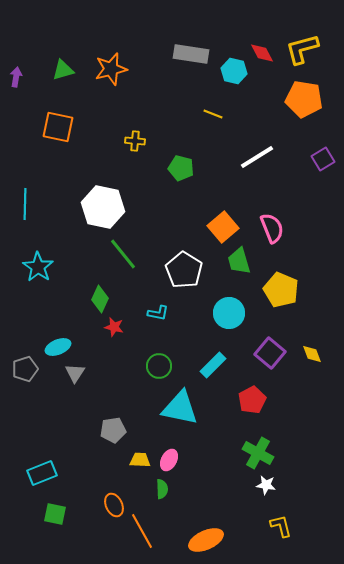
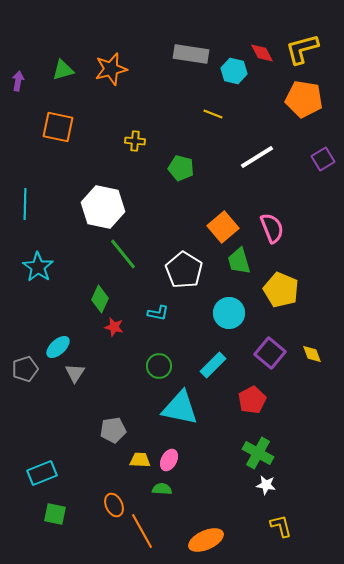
purple arrow at (16, 77): moved 2 px right, 4 px down
cyan ellipse at (58, 347): rotated 20 degrees counterclockwise
green semicircle at (162, 489): rotated 84 degrees counterclockwise
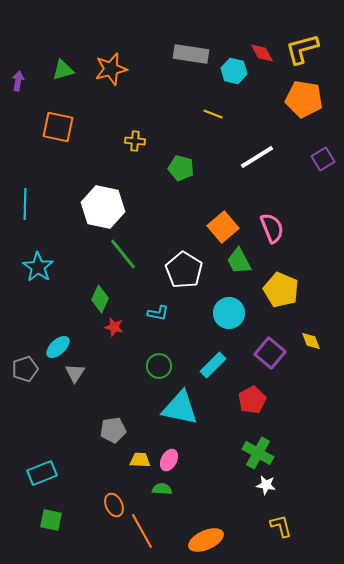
green trapezoid at (239, 261): rotated 12 degrees counterclockwise
yellow diamond at (312, 354): moved 1 px left, 13 px up
green square at (55, 514): moved 4 px left, 6 px down
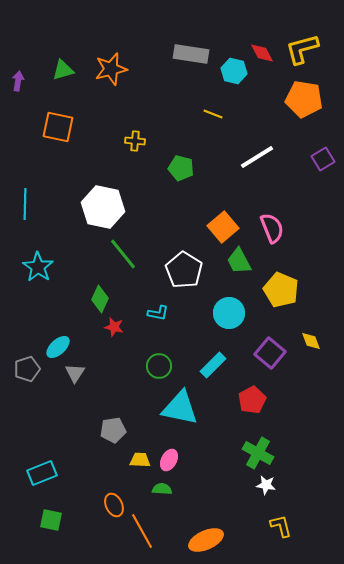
gray pentagon at (25, 369): moved 2 px right
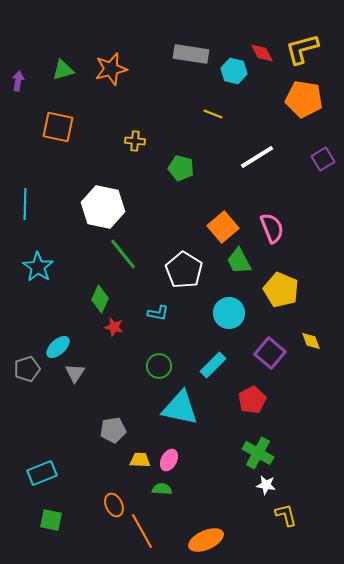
yellow L-shape at (281, 526): moved 5 px right, 11 px up
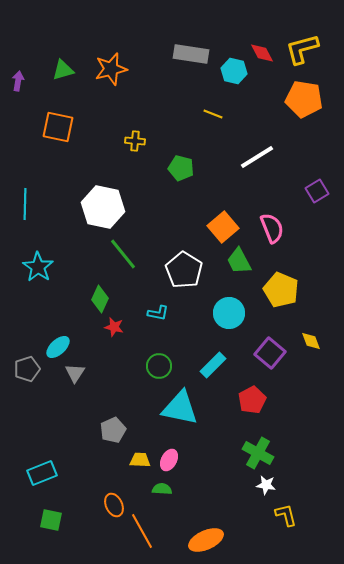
purple square at (323, 159): moved 6 px left, 32 px down
gray pentagon at (113, 430): rotated 15 degrees counterclockwise
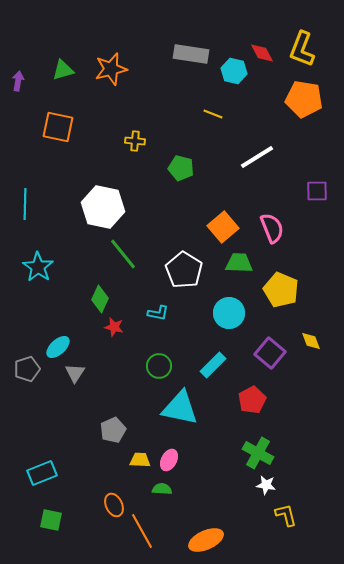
yellow L-shape at (302, 49): rotated 54 degrees counterclockwise
purple square at (317, 191): rotated 30 degrees clockwise
green trapezoid at (239, 261): moved 2 px down; rotated 120 degrees clockwise
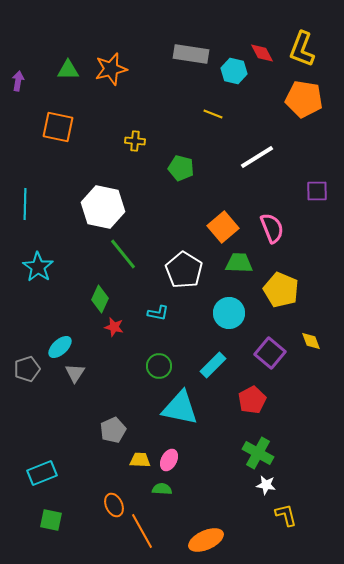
green triangle at (63, 70): moved 5 px right; rotated 15 degrees clockwise
cyan ellipse at (58, 347): moved 2 px right
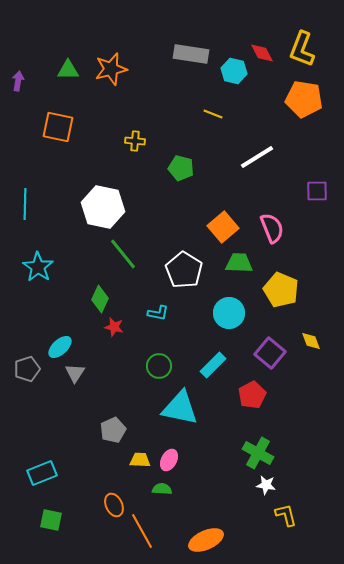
red pentagon at (252, 400): moved 5 px up
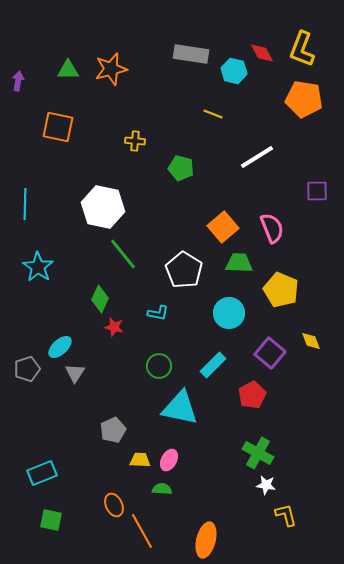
orange ellipse at (206, 540): rotated 52 degrees counterclockwise
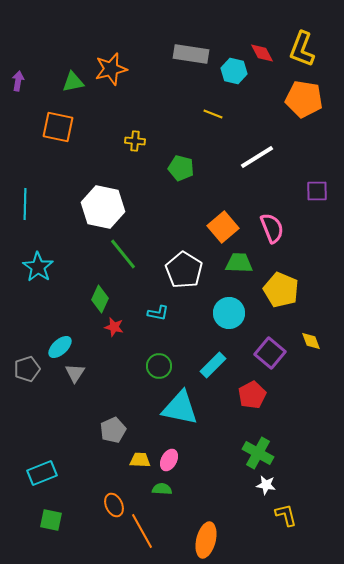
green triangle at (68, 70): moved 5 px right, 12 px down; rotated 10 degrees counterclockwise
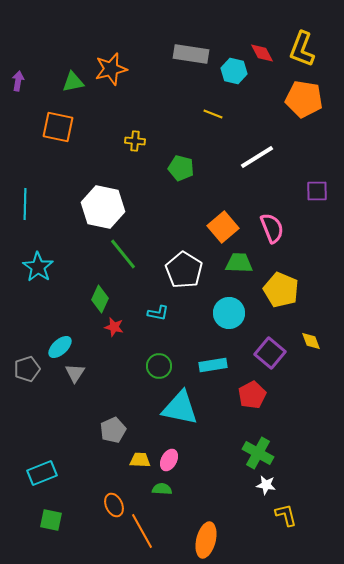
cyan rectangle at (213, 365): rotated 36 degrees clockwise
